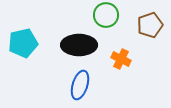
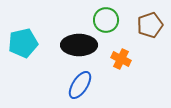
green circle: moved 5 px down
blue ellipse: rotated 16 degrees clockwise
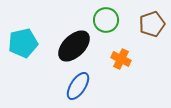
brown pentagon: moved 2 px right, 1 px up
black ellipse: moved 5 px left, 1 px down; rotated 44 degrees counterclockwise
blue ellipse: moved 2 px left, 1 px down
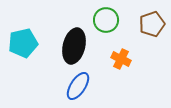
black ellipse: rotated 32 degrees counterclockwise
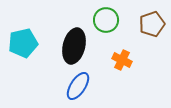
orange cross: moved 1 px right, 1 px down
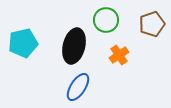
orange cross: moved 3 px left, 5 px up; rotated 30 degrees clockwise
blue ellipse: moved 1 px down
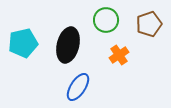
brown pentagon: moved 3 px left
black ellipse: moved 6 px left, 1 px up
